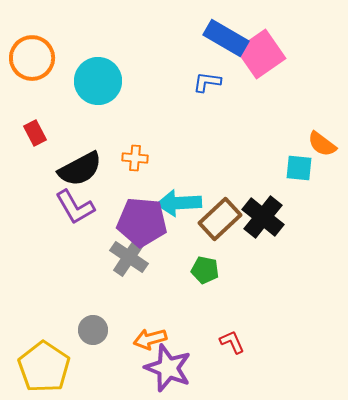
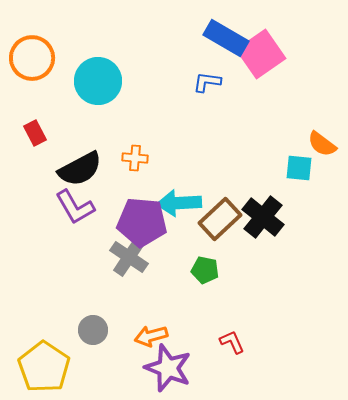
orange arrow: moved 1 px right, 3 px up
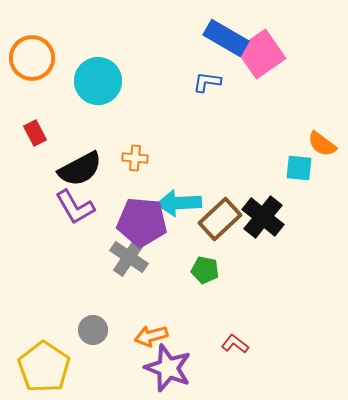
red L-shape: moved 3 px right, 2 px down; rotated 28 degrees counterclockwise
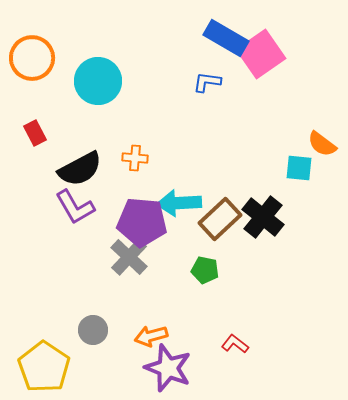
gray cross: rotated 9 degrees clockwise
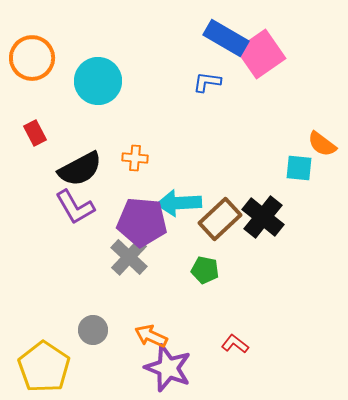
orange arrow: rotated 40 degrees clockwise
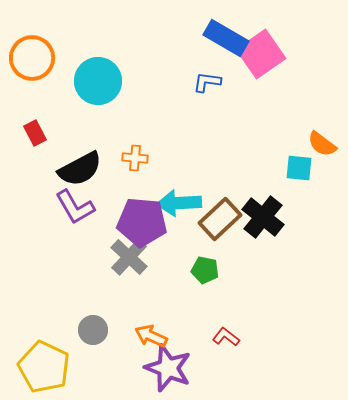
red L-shape: moved 9 px left, 7 px up
yellow pentagon: rotated 9 degrees counterclockwise
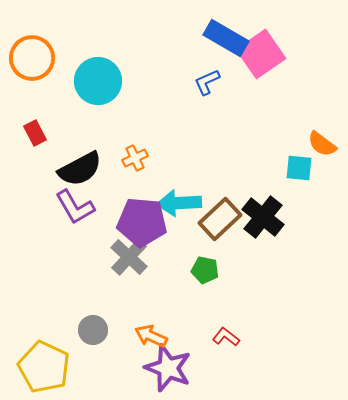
blue L-shape: rotated 32 degrees counterclockwise
orange cross: rotated 30 degrees counterclockwise
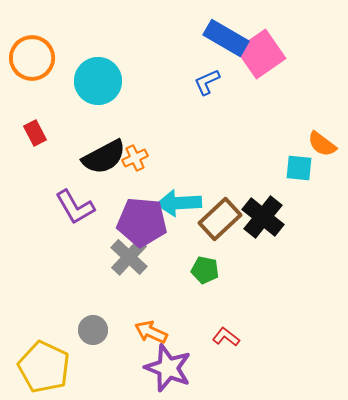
black semicircle: moved 24 px right, 12 px up
orange arrow: moved 4 px up
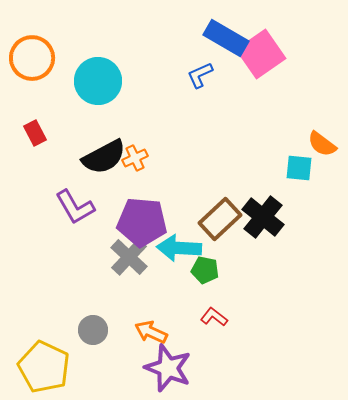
blue L-shape: moved 7 px left, 7 px up
cyan arrow: moved 45 px down; rotated 6 degrees clockwise
red L-shape: moved 12 px left, 20 px up
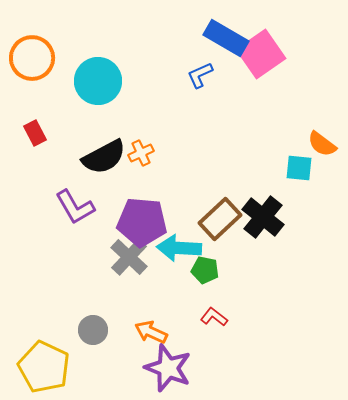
orange cross: moved 6 px right, 5 px up
